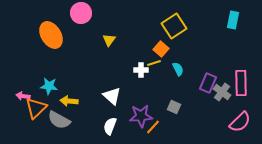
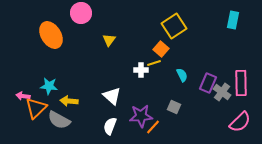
cyan semicircle: moved 4 px right, 6 px down
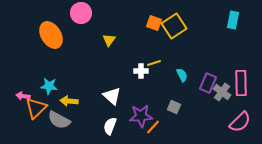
orange square: moved 7 px left, 26 px up; rotated 21 degrees counterclockwise
white cross: moved 1 px down
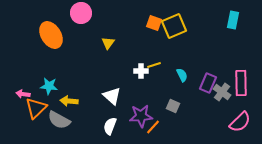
yellow square: rotated 10 degrees clockwise
yellow triangle: moved 1 px left, 3 px down
yellow line: moved 2 px down
pink arrow: moved 2 px up
gray square: moved 1 px left, 1 px up
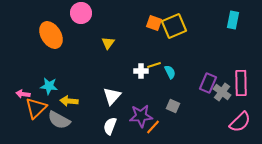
cyan semicircle: moved 12 px left, 3 px up
white triangle: rotated 30 degrees clockwise
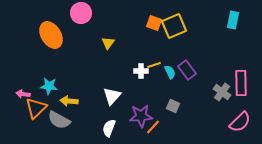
purple rectangle: moved 21 px left, 13 px up; rotated 60 degrees counterclockwise
white semicircle: moved 1 px left, 2 px down
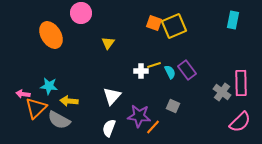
purple star: moved 2 px left; rotated 10 degrees clockwise
